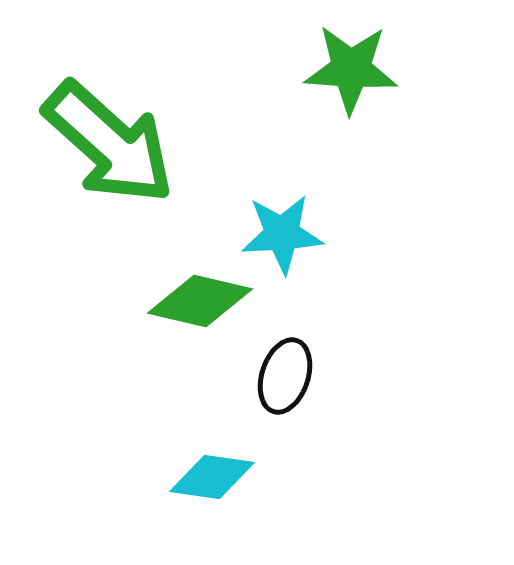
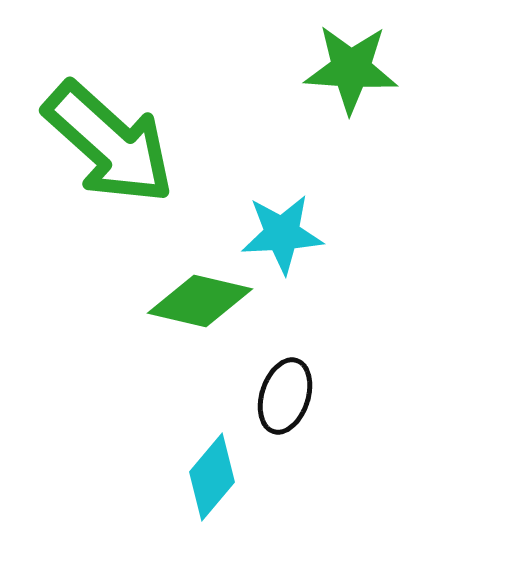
black ellipse: moved 20 px down
cyan diamond: rotated 58 degrees counterclockwise
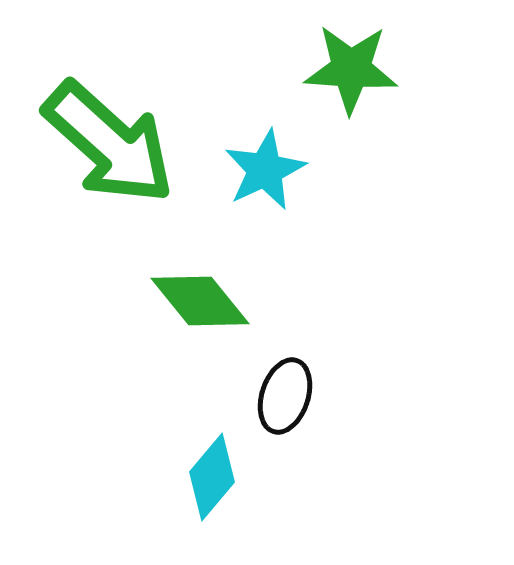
cyan star: moved 17 px left, 64 px up; rotated 22 degrees counterclockwise
green diamond: rotated 38 degrees clockwise
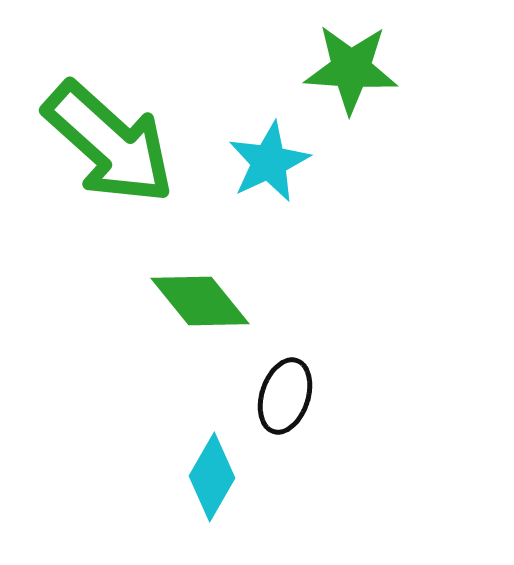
cyan star: moved 4 px right, 8 px up
cyan diamond: rotated 10 degrees counterclockwise
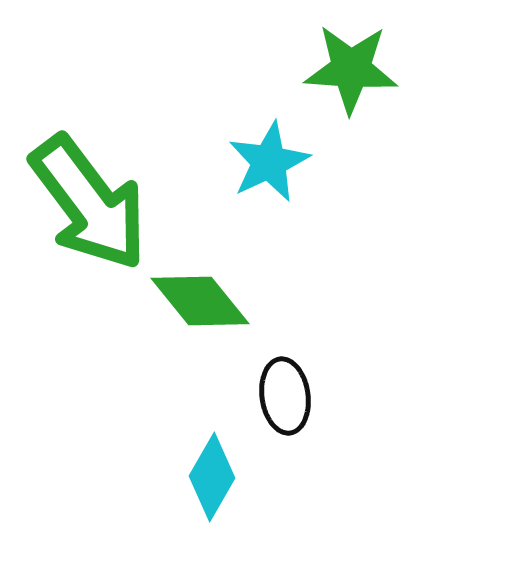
green arrow: moved 20 px left, 60 px down; rotated 11 degrees clockwise
black ellipse: rotated 26 degrees counterclockwise
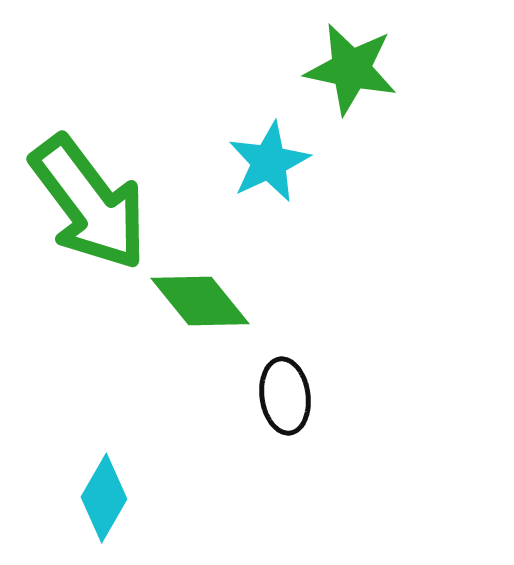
green star: rotated 8 degrees clockwise
cyan diamond: moved 108 px left, 21 px down
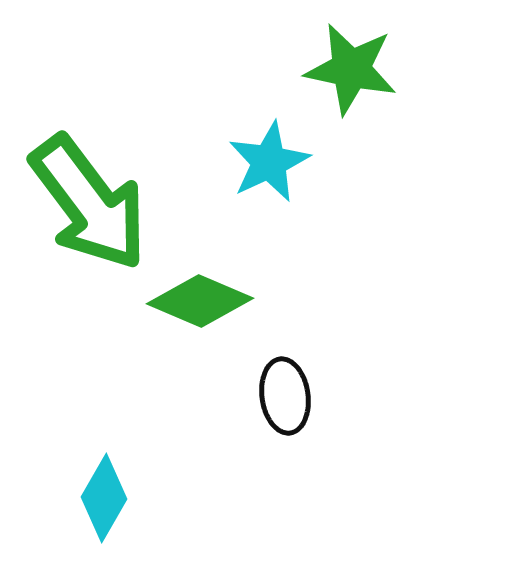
green diamond: rotated 28 degrees counterclockwise
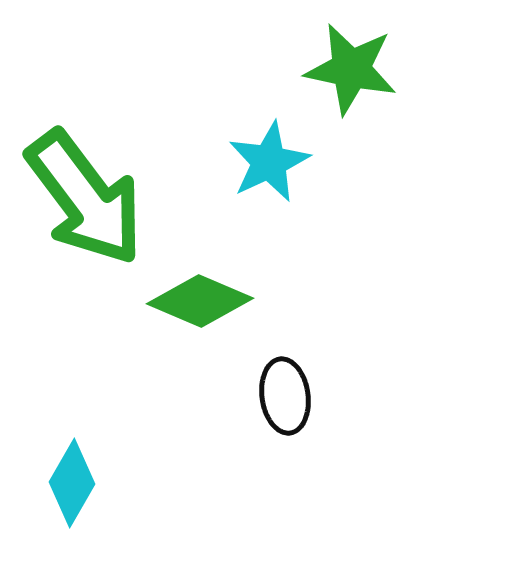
green arrow: moved 4 px left, 5 px up
cyan diamond: moved 32 px left, 15 px up
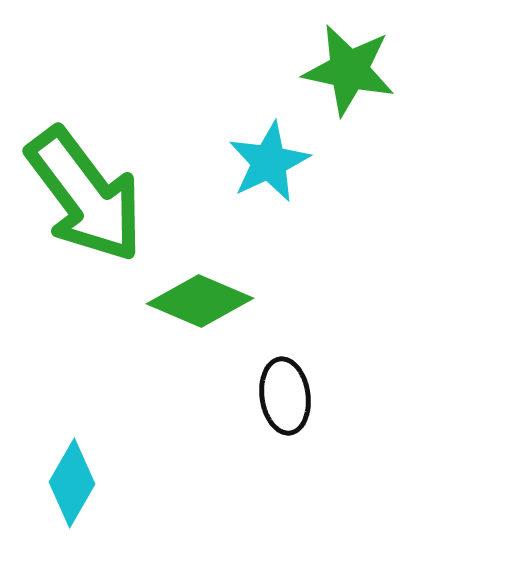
green star: moved 2 px left, 1 px down
green arrow: moved 3 px up
